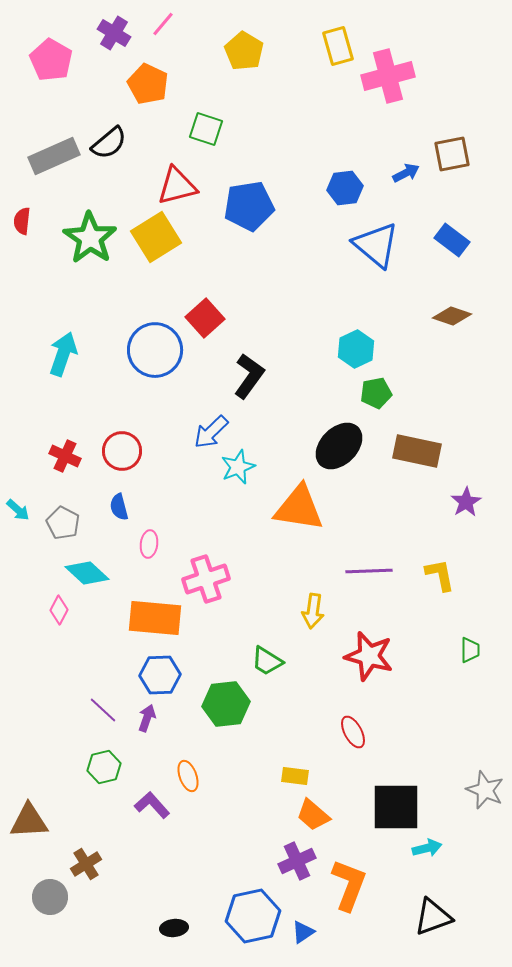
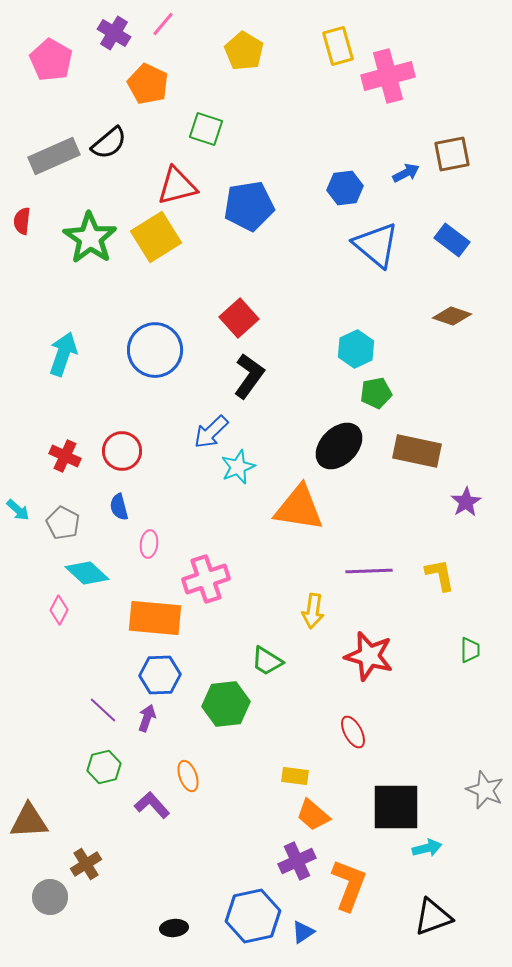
red square at (205, 318): moved 34 px right
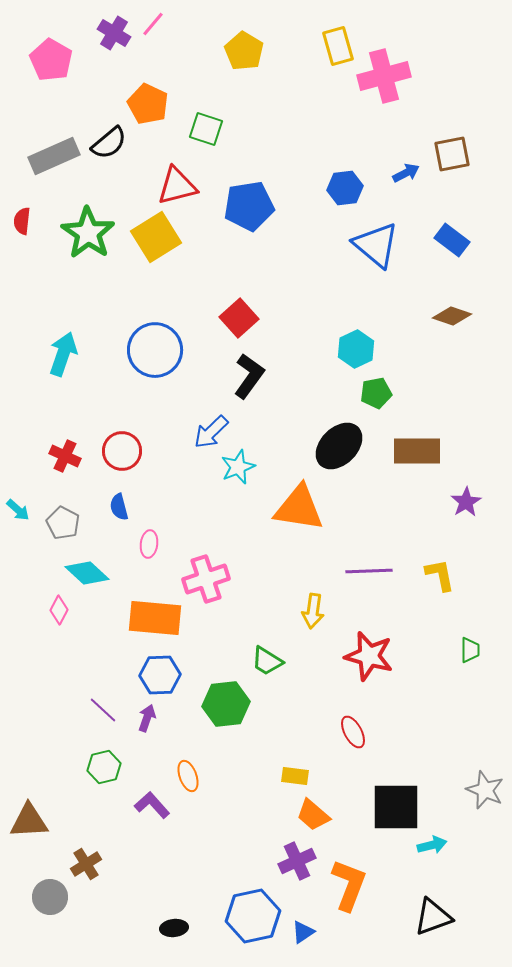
pink line at (163, 24): moved 10 px left
pink cross at (388, 76): moved 4 px left
orange pentagon at (148, 84): moved 20 px down
green star at (90, 238): moved 2 px left, 5 px up
brown rectangle at (417, 451): rotated 12 degrees counterclockwise
cyan arrow at (427, 848): moved 5 px right, 3 px up
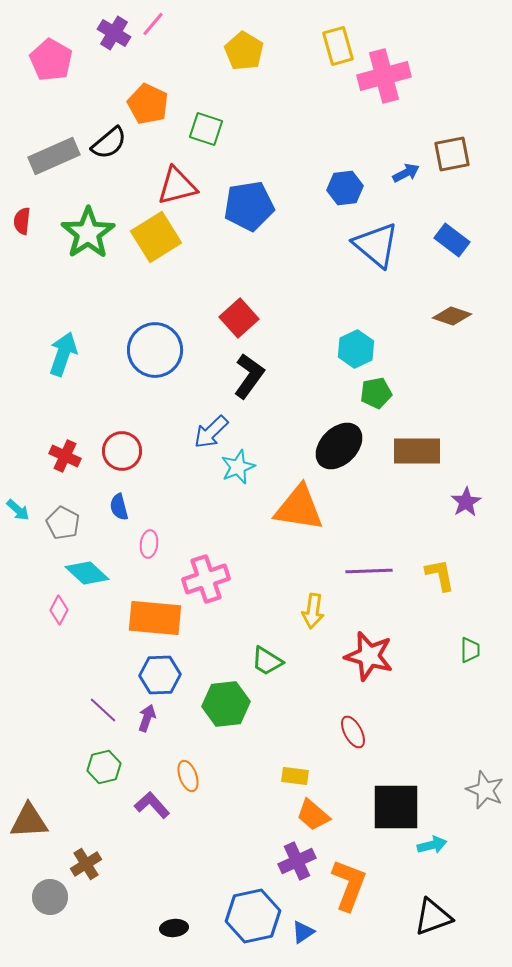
green star at (88, 233): rotated 4 degrees clockwise
